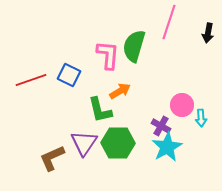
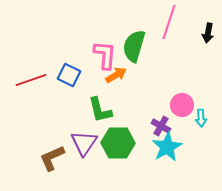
pink L-shape: moved 3 px left
orange arrow: moved 4 px left, 16 px up
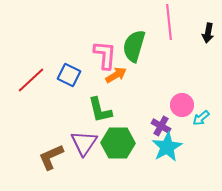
pink line: rotated 24 degrees counterclockwise
red line: rotated 24 degrees counterclockwise
cyan arrow: rotated 54 degrees clockwise
brown L-shape: moved 1 px left, 1 px up
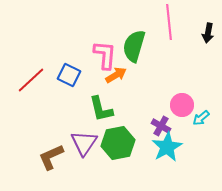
green L-shape: moved 1 px right, 1 px up
green hexagon: rotated 12 degrees counterclockwise
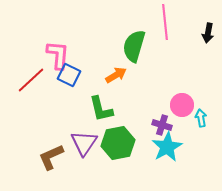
pink line: moved 4 px left
pink L-shape: moved 47 px left
cyan arrow: rotated 120 degrees clockwise
purple cross: moved 1 px right, 1 px up; rotated 12 degrees counterclockwise
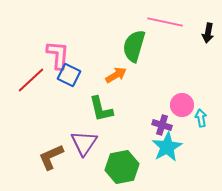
pink line: rotated 72 degrees counterclockwise
green hexagon: moved 4 px right, 24 px down
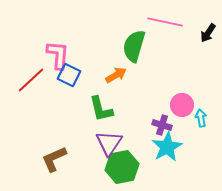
black arrow: rotated 24 degrees clockwise
purple triangle: moved 25 px right
brown L-shape: moved 3 px right, 2 px down
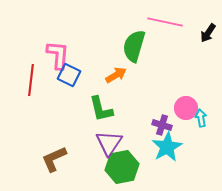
red line: rotated 40 degrees counterclockwise
pink circle: moved 4 px right, 3 px down
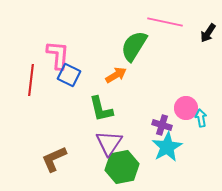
green semicircle: rotated 16 degrees clockwise
